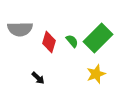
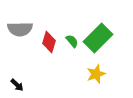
black arrow: moved 21 px left, 7 px down
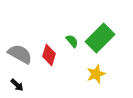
gray semicircle: moved 25 px down; rotated 150 degrees counterclockwise
green rectangle: moved 2 px right
red diamond: moved 13 px down
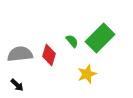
gray semicircle: rotated 35 degrees counterclockwise
yellow star: moved 9 px left
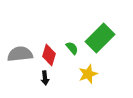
green semicircle: moved 7 px down
yellow star: moved 1 px right
black arrow: moved 28 px right, 7 px up; rotated 40 degrees clockwise
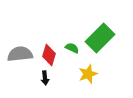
green semicircle: rotated 24 degrees counterclockwise
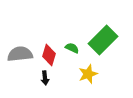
green rectangle: moved 3 px right, 2 px down
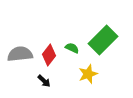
red diamond: rotated 20 degrees clockwise
black arrow: moved 1 px left, 3 px down; rotated 40 degrees counterclockwise
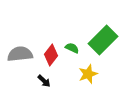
red diamond: moved 2 px right
